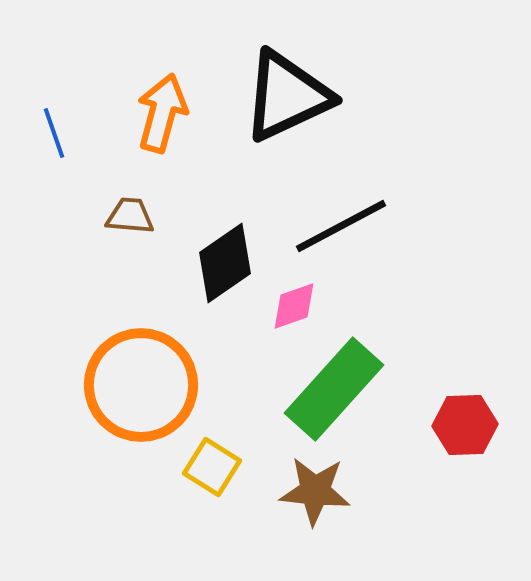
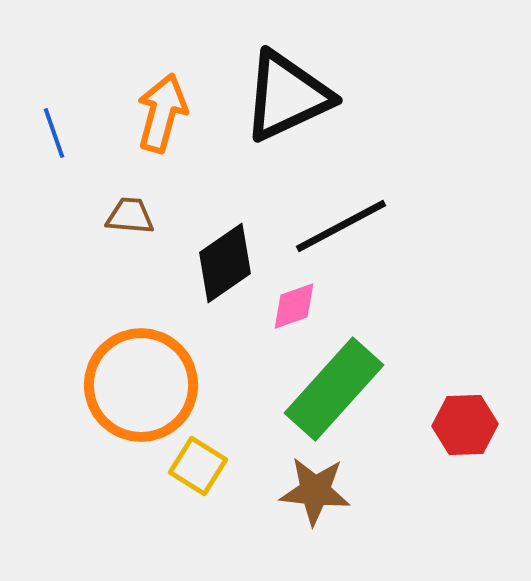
yellow square: moved 14 px left, 1 px up
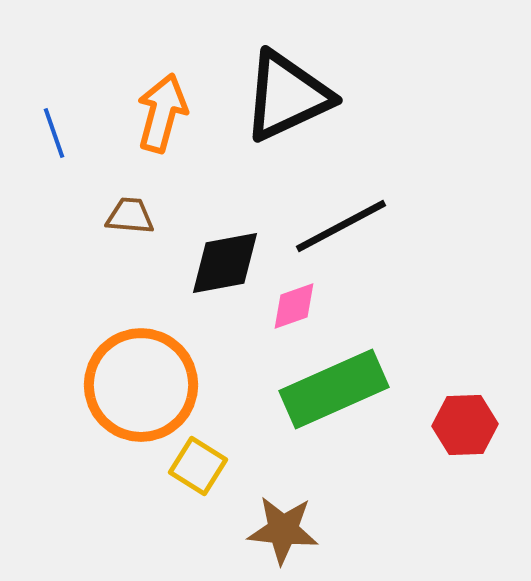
black diamond: rotated 24 degrees clockwise
green rectangle: rotated 24 degrees clockwise
brown star: moved 32 px left, 39 px down
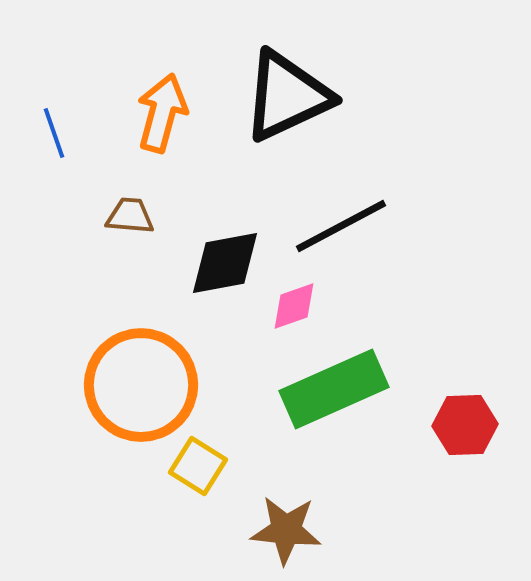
brown star: moved 3 px right
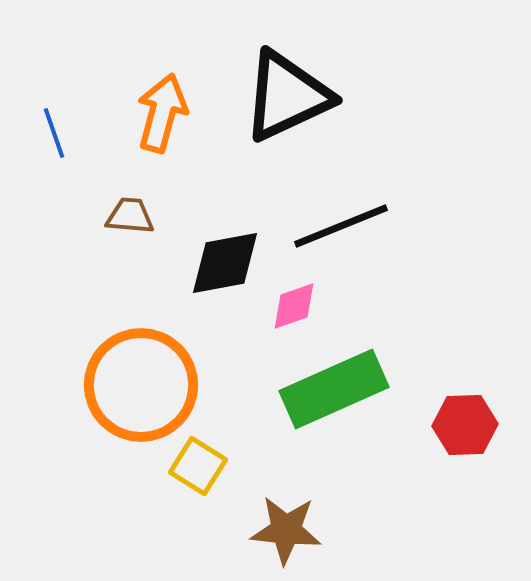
black line: rotated 6 degrees clockwise
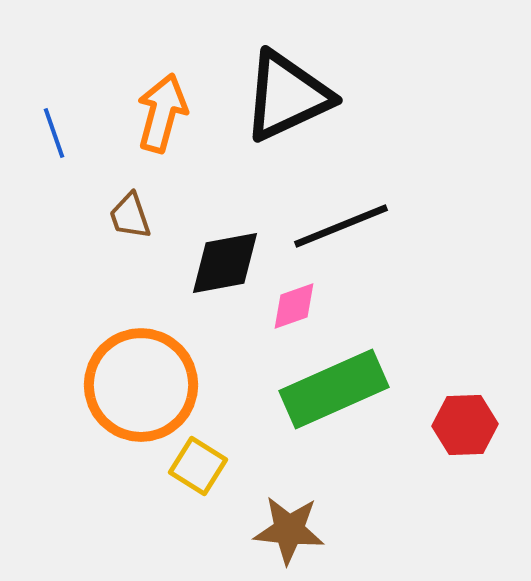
brown trapezoid: rotated 114 degrees counterclockwise
brown star: moved 3 px right
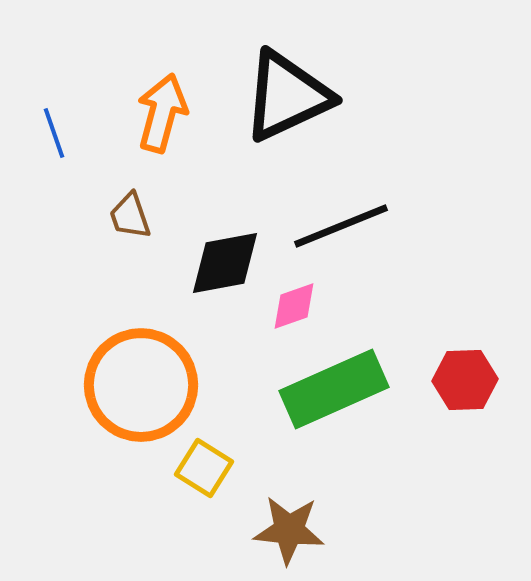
red hexagon: moved 45 px up
yellow square: moved 6 px right, 2 px down
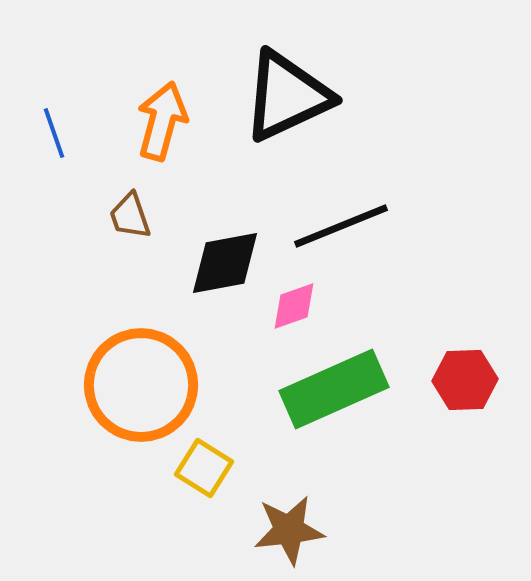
orange arrow: moved 8 px down
brown star: rotated 12 degrees counterclockwise
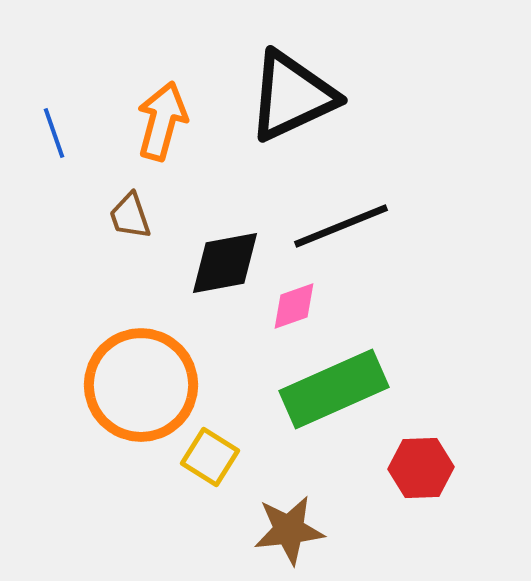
black triangle: moved 5 px right
red hexagon: moved 44 px left, 88 px down
yellow square: moved 6 px right, 11 px up
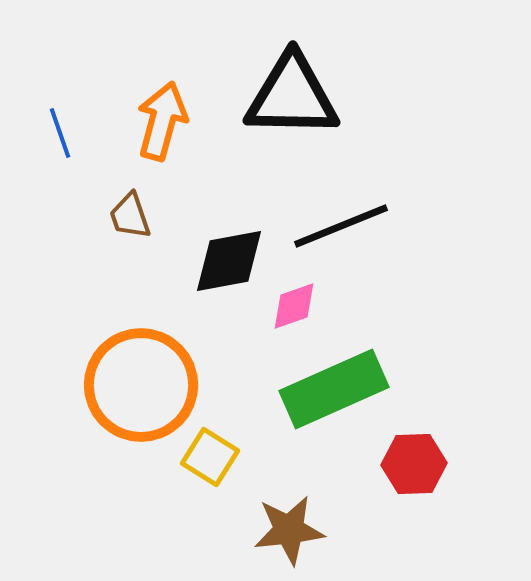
black triangle: rotated 26 degrees clockwise
blue line: moved 6 px right
black diamond: moved 4 px right, 2 px up
red hexagon: moved 7 px left, 4 px up
